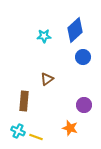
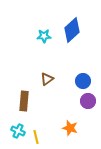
blue diamond: moved 3 px left
blue circle: moved 24 px down
purple circle: moved 4 px right, 4 px up
yellow line: rotated 56 degrees clockwise
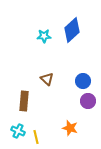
brown triangle: rotated 40 degrees counterclockwise
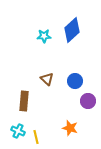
blue circle: moved 8 px left
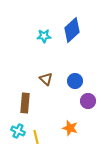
brown triangle: moved 1 px left
brown rectangle: moved 1 px right, 2 px down
